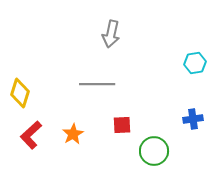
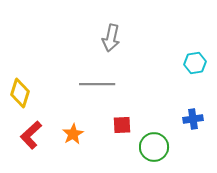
gray arrow: moved 4 px down
green circle: moved 4 px up
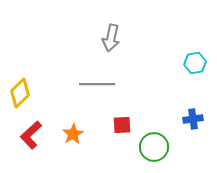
yellow diamond: rotated 28 degrees clockwise
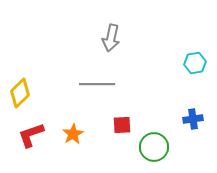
red L-shape: rotated 24 degrees clockwise
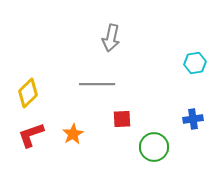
yellow diamond: moved 8 px right
red square: moved 6 px up
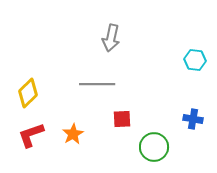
cyan hexagon: moved 3 px up; rotated 15 degrees clockwise
blue cross: rotated 18 degrees clockwise
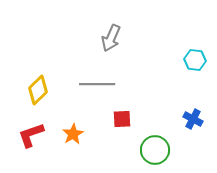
gray arrow: rotated 12 degrees clockwise
yellow diamond: moved 10 px right, 3 px up
blue cross: rotated 18 degrees clockwise
green circle: moved 1 px right, 3 px down
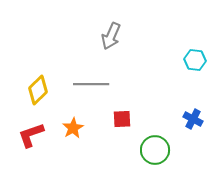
gray arrow: moved 2 px up
gray line: moved 6 px left
orange star: moved 6 px up
